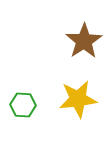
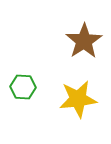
green hexagon: moved 18 px up
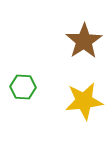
yellow star: moved 6 px right, 2 px down
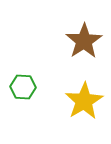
yellow star: rotated 24 degrees counterclockwise
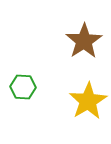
yellow star: moved 4 px right
